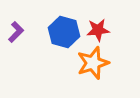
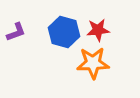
purple L-shape: rotated 25 degrees clockwise
orange star: rotated 16 degrees clockwise
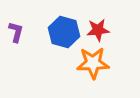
purple L-shape: rotated 55 degrees counterclockwise
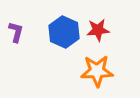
blue hexagon: rotated 8 degrees clockwise
orange star: moved 4 px right, 8 px down
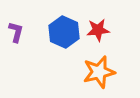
orange star: moved 2 px right, 1 px down; rotated 12 degrees counterclockwise
